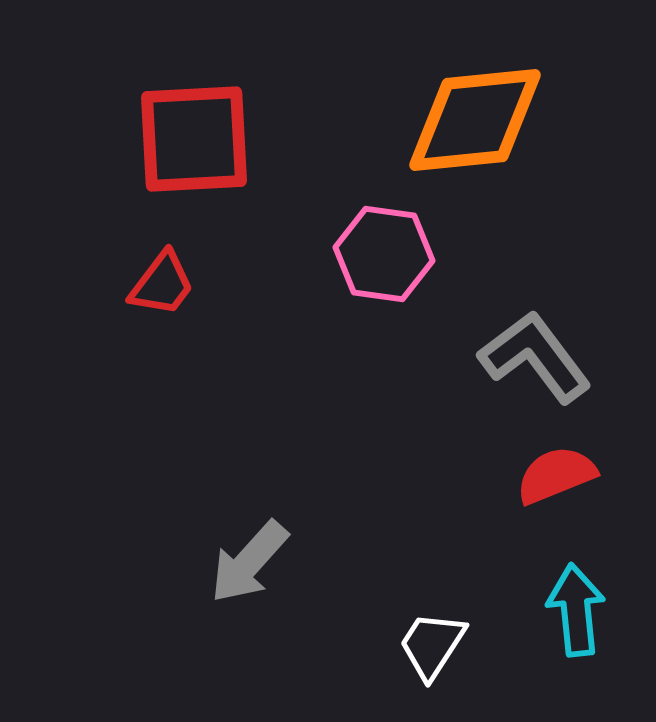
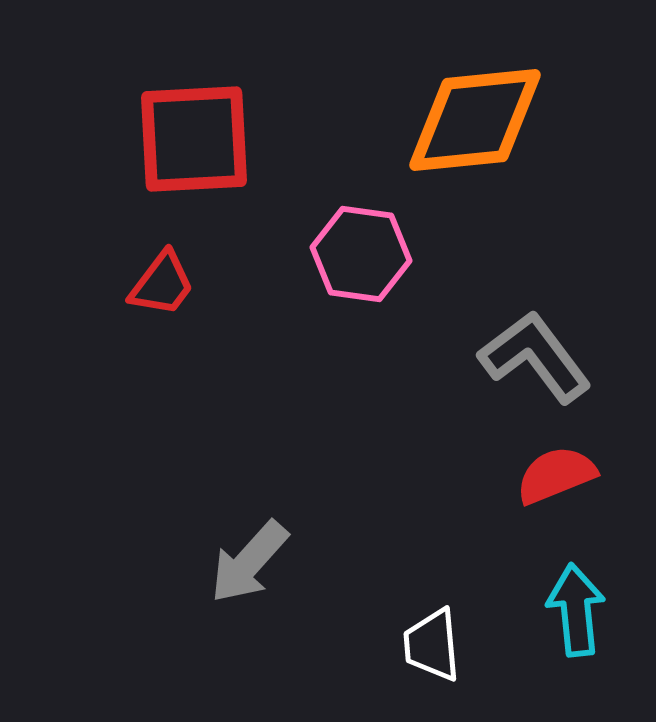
pink hexagon: moved 23 px left
white trapezoid: rotated 38 degrees counterclockwise
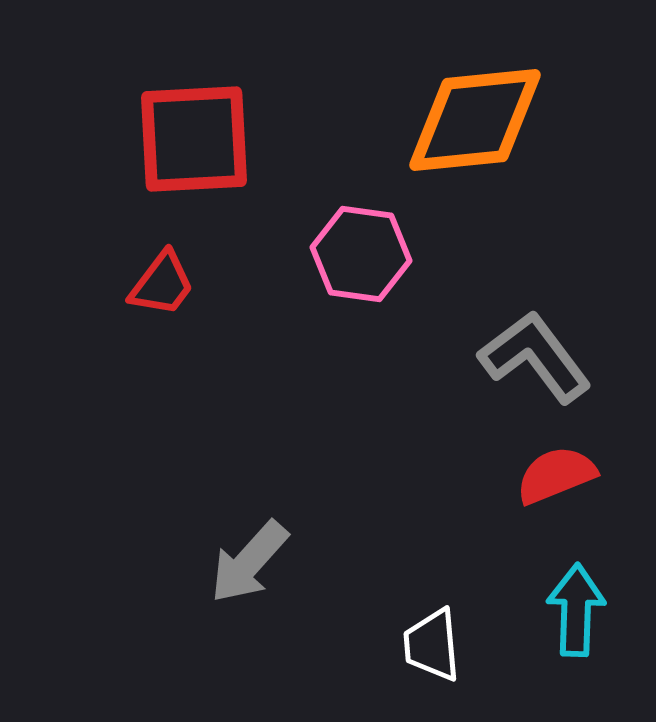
cyan arrow: rotated 8 degrees clockwise
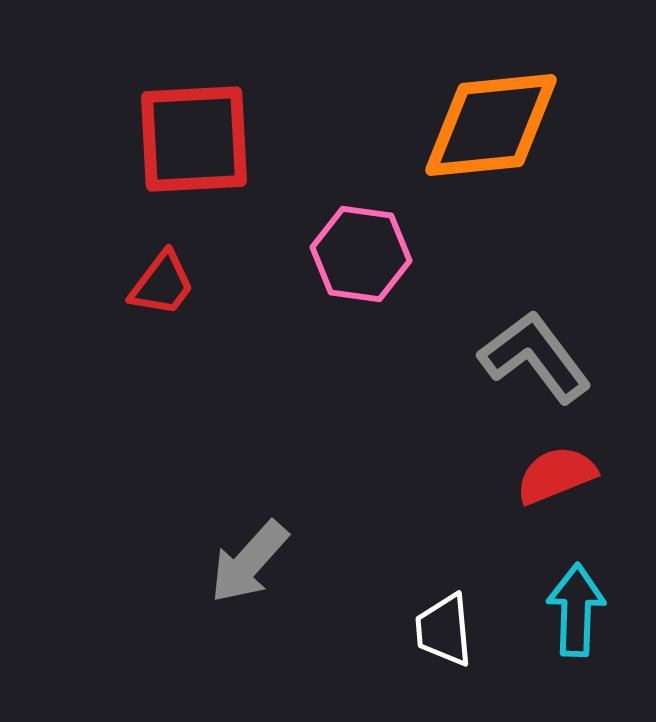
orange diamond: moved 16 px right, 5 px down
white trapezoid: moved 12 px right, 15 px up
